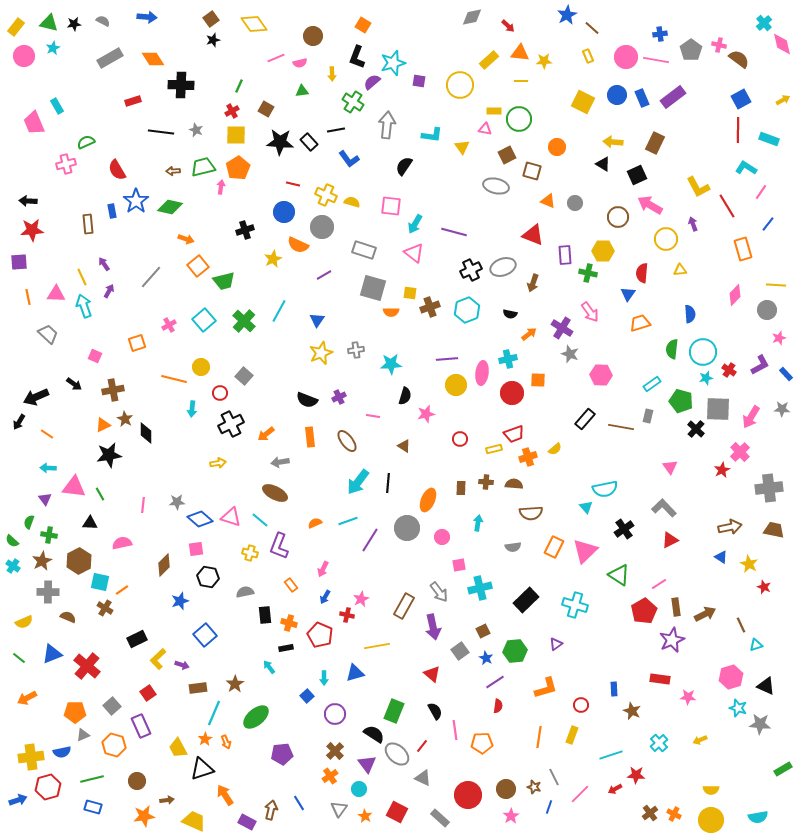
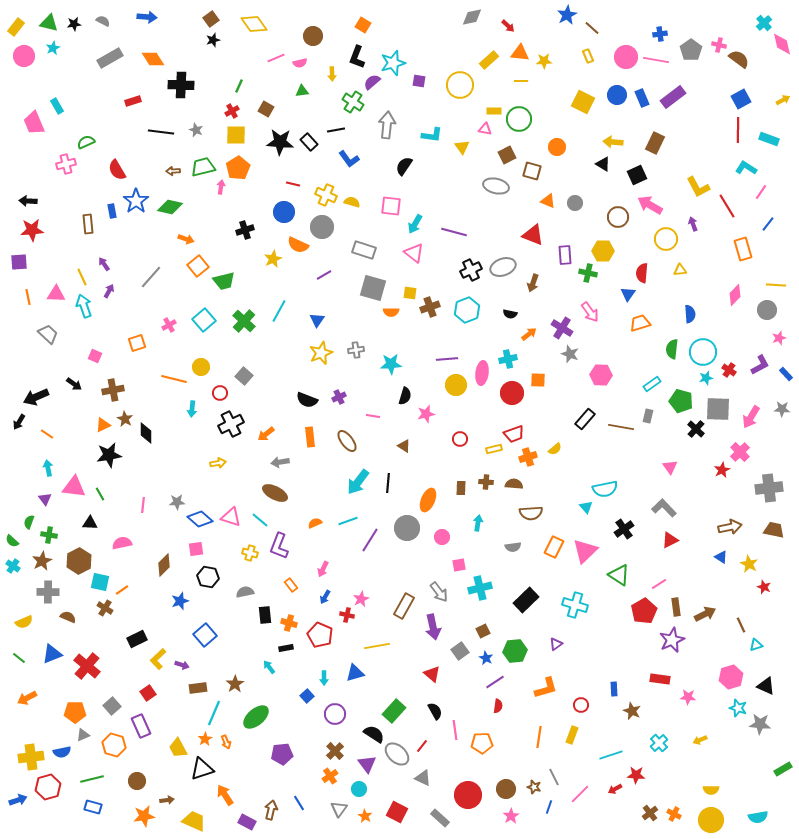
cyan arrow at (48, 468): rotated 77 degrees clockwise
green rectangle at (394, 711): rotated 20 degrees clockwise
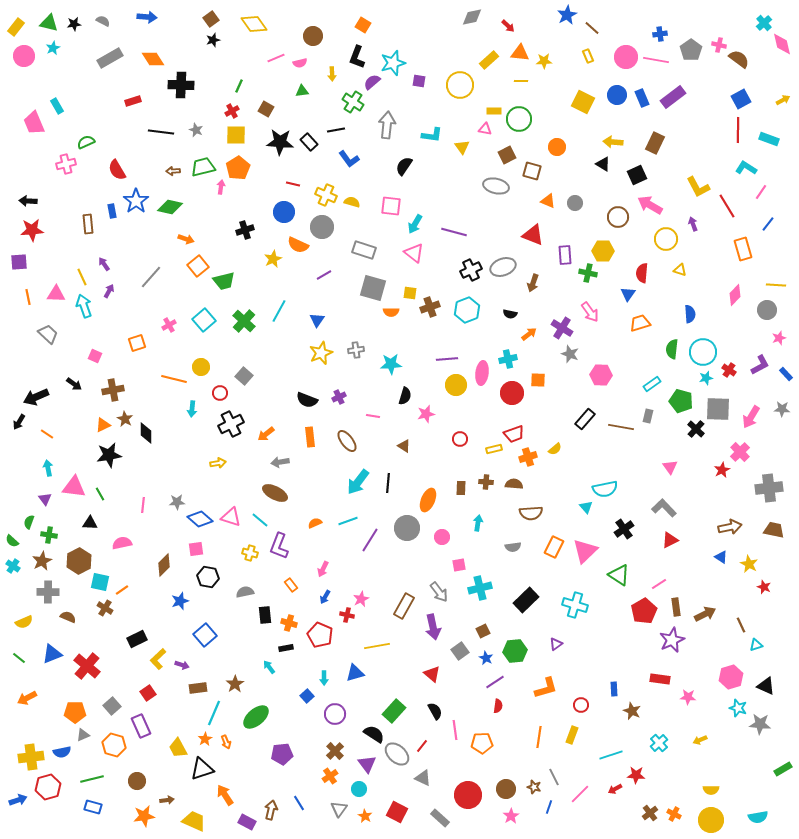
yellow triangle at (680, 270): rotated 24 degrees clockwise
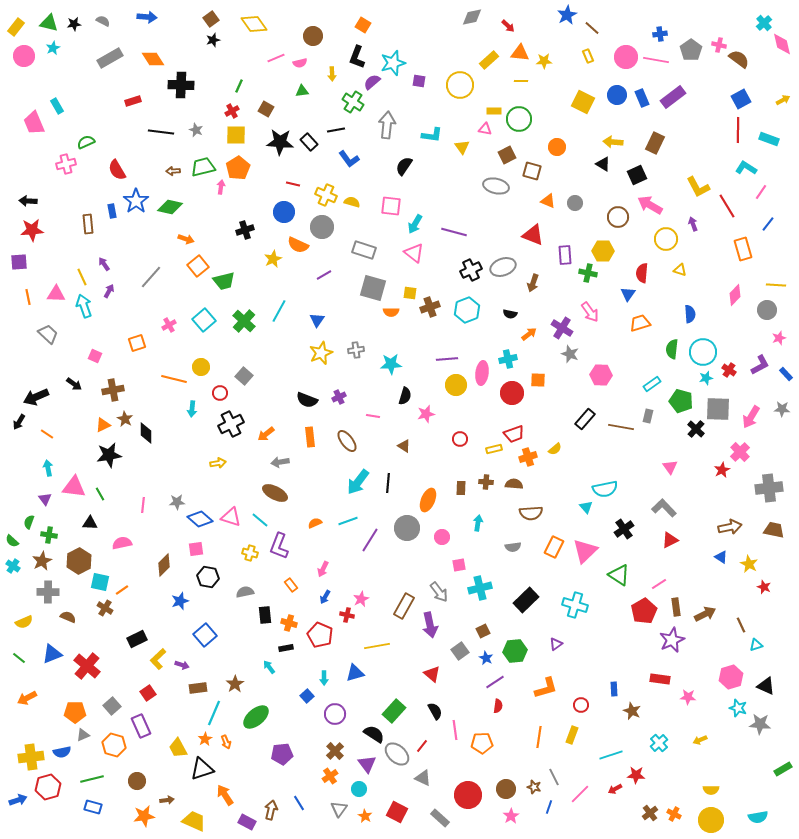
purple arrow at (433, 627): moved 3 px left, 2 px up
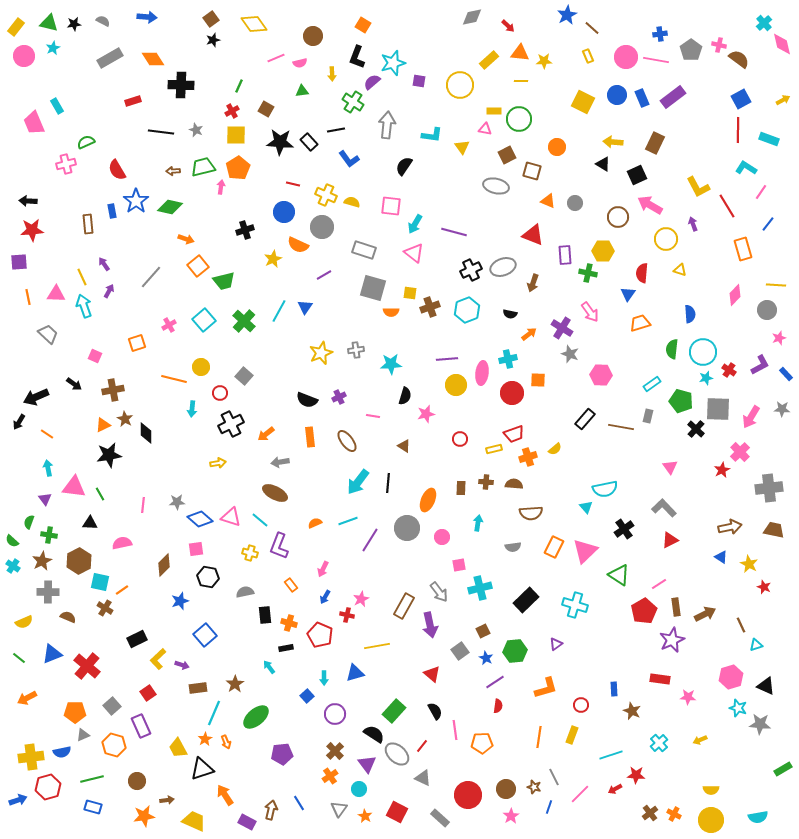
blue triangle at (317, 320): moved 12 px left, 13 px up
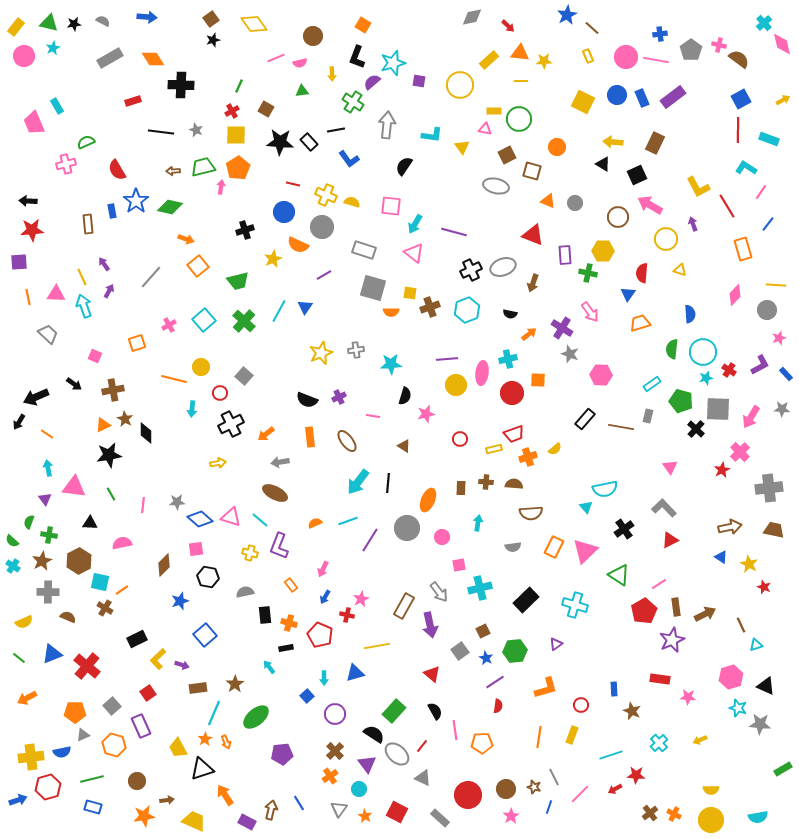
green trapezoid at (224, 281): moved 14 px right
green line at (100, 494): moved 11 px right
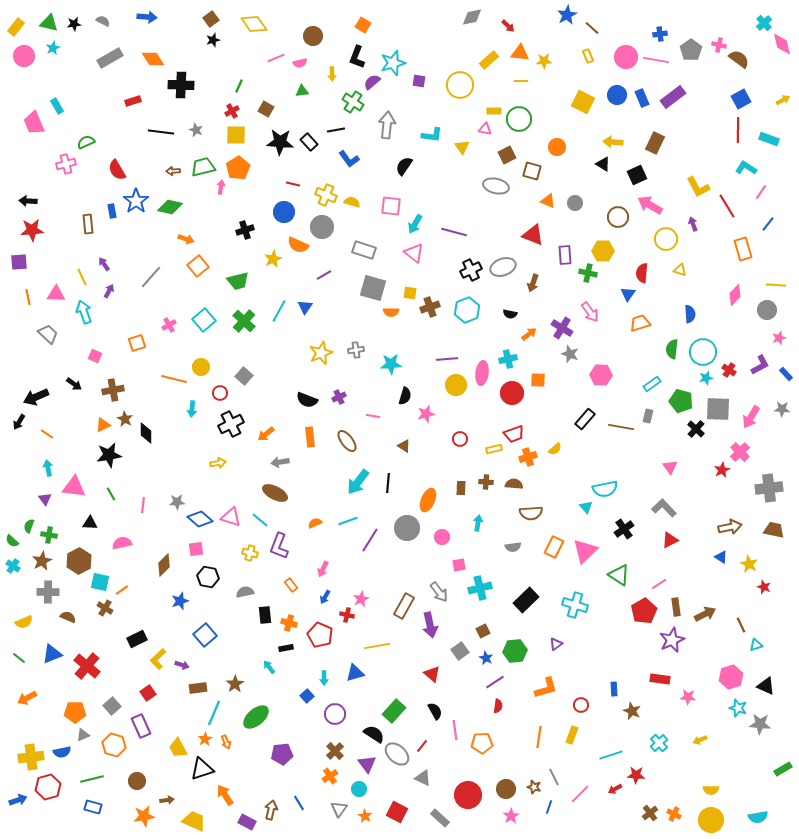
cyan arrow at (84, 306): moved 6 px down
green semicircle at (29, 522): moved 4 px down
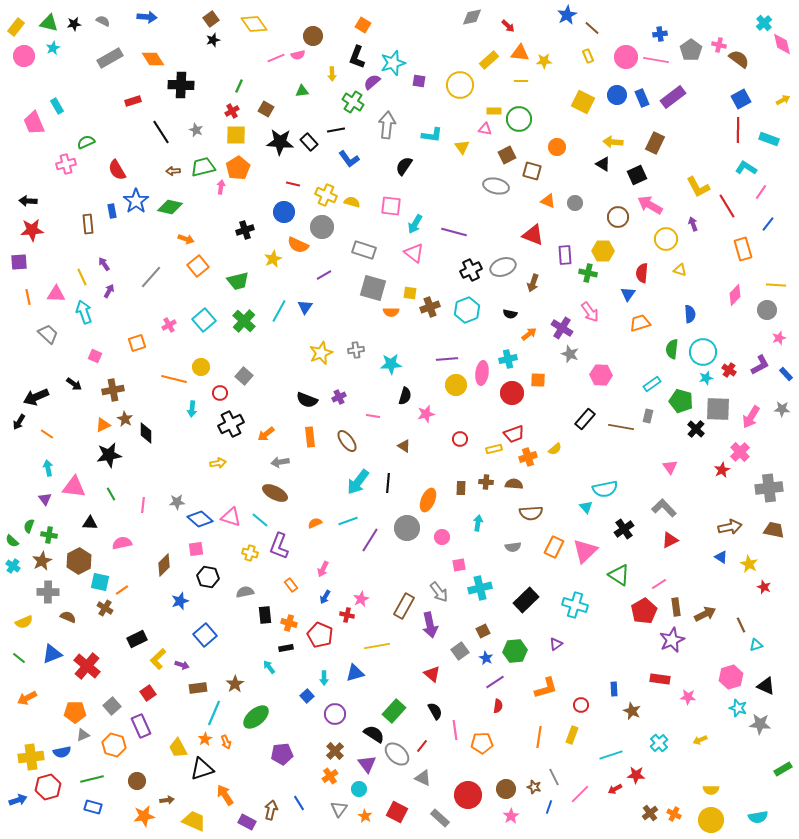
pink semicircle at (300, 63): moved 2 px left, 8 px up
black line at (161, 132): rotated 50 degrees clockwise
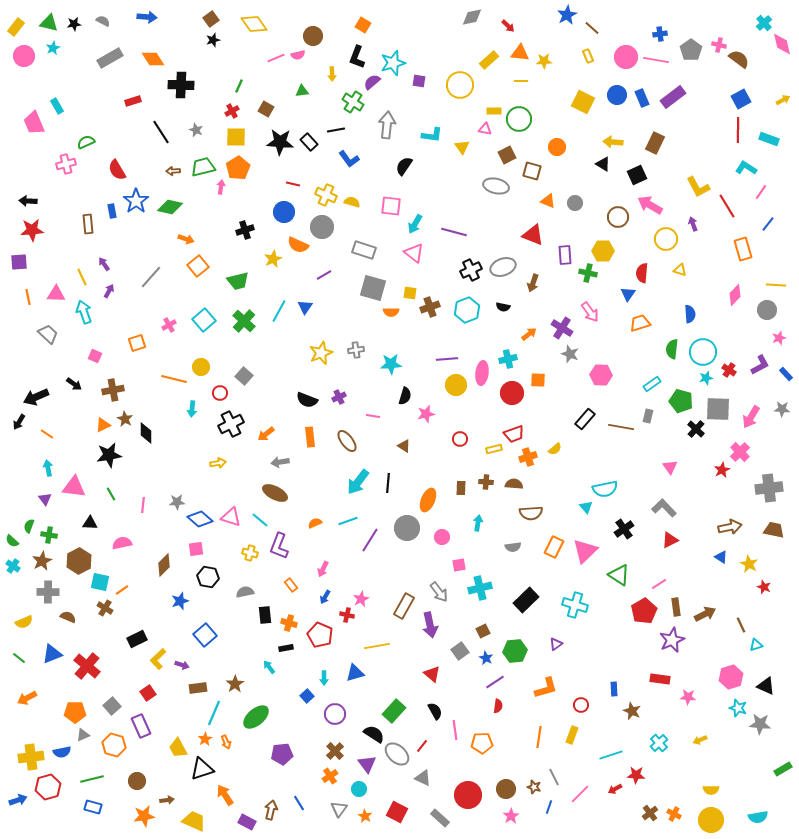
yellow square at (236, 135): moved 2 px down
black semicircle at (510, 314): moved 7 px left, 7 px up
